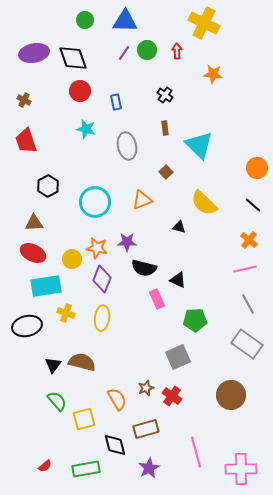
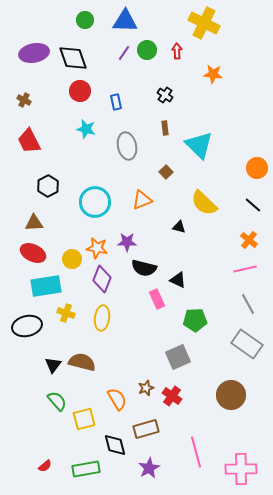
red trapezoid at (26, 141): moved 3 px right; rotated 8 degrees counterclockwise
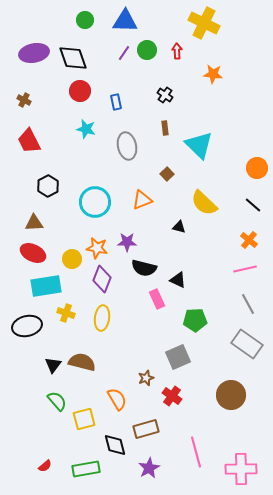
brown square at (166, 172): moved 1 px right, 2 px down
brown star at (146, 388): moved 10 px up
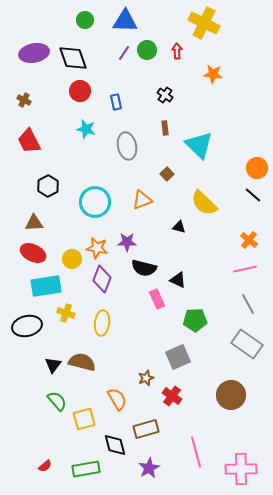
black line at (253, 205): moved 10 px up
yellow ellipse at (102, 318): moved 5 px down
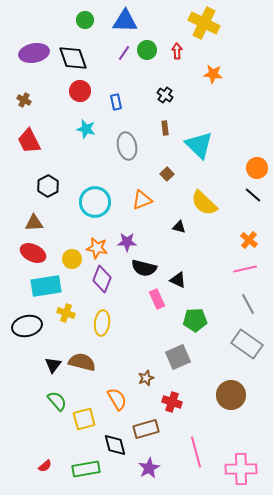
red cross at (172, 396): moved 6 px down; rotated 18 degrees counterclockwise
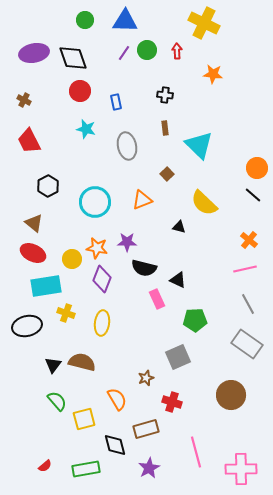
black cross at (165, 95): rotated 28 degrees counterclockwise
brown triangle at (34, 223): rotated 42 degrees clockwise
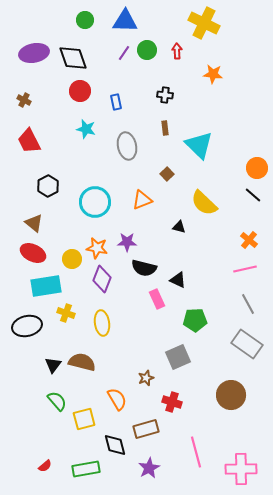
yellow ellipse at (102, 323): rotated 15 degrees counterclockwise
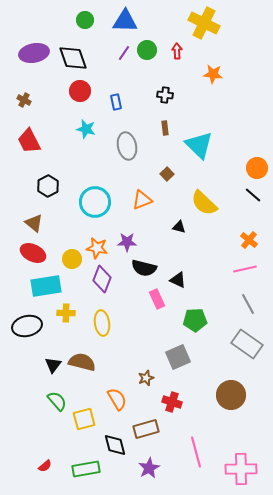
yellow cross at (66, 313): rotated 18 degrees counterclockwise
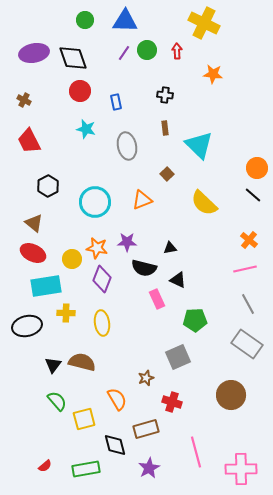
black triangle at (179, 227): moved 9 px left, 21 px down; rotated 24 degrees counterclockwise
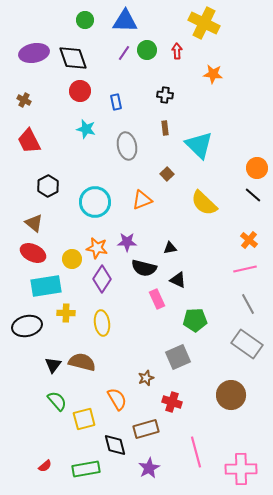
purple diamond at (102, 279): rotated 12 degrees clockwise
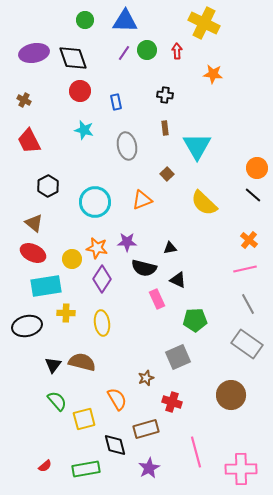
cyan star at (86, 129): moved 2 px left, 1 px down
cyan triangle at (199, 145): moved 2 px left, 1 px down; rotated 16 degrees clockwise
